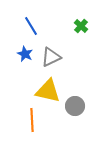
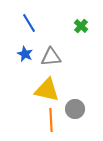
blue line: moved 2 px left, 3 px up
gray triangle: rotated 20 degrees clockwise
yellow triangle: moved 1 px left, 1 px up
gray circle: moved 3 px down
orange line: moved 19 px right
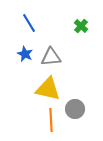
yellow triangle: moved 1 px right, 1 px up
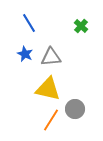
orange line: rotated 35 degrees clockwise
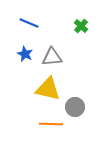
blue line: rotated 36 degrees counterclockwise
gray triangle: moved 1 px right
gray circle: moved 2 px up
orange line: moved 4 px down; rotated 60 degrees clockwise
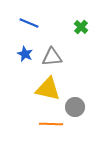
green cross: moved 1 px down
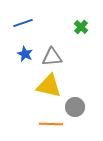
blue line: moved 6 px left; rotated 42 degrees counterclockwise
yellow triangle: moved 1 px right, 3 px up
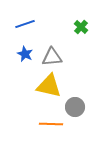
blue line: moved 2 px right, 1 px down
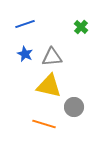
gray circle: moved 1 px left
orange line: moved 7 px left; rotated 15 degrees clockwise
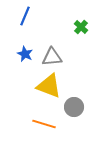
blue line: moved 8 px up; rotated 48 degrees counterclockwise
yellow triangle: rotated 8 degrees clockwise
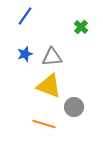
blue line: rotated 12 degrees clockwise
blue star: rotated 28 degrees clockwise
